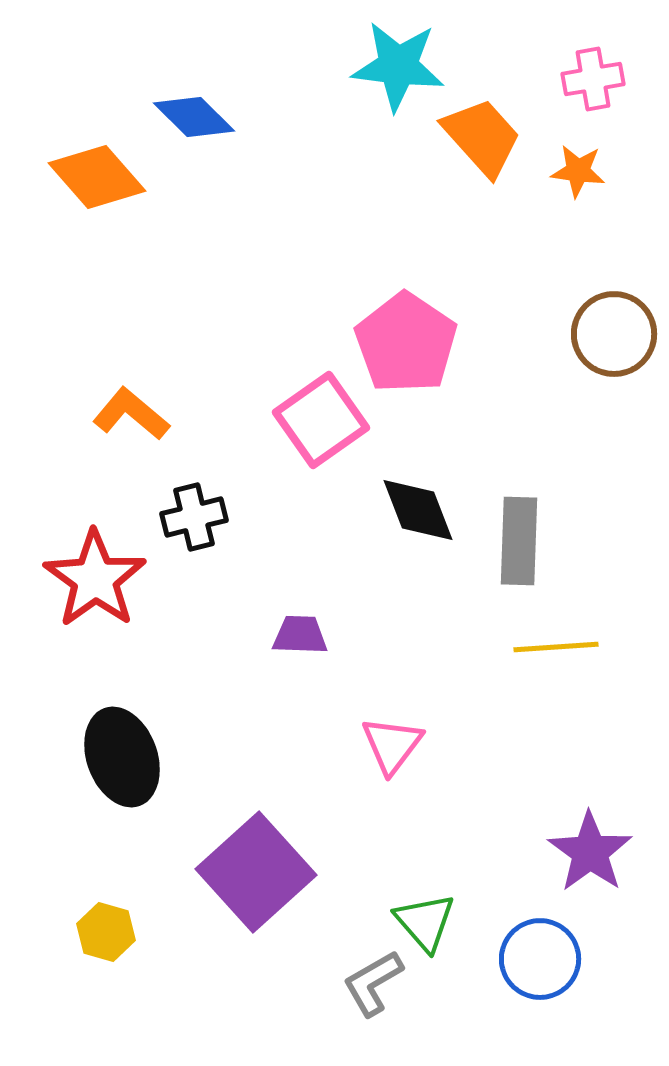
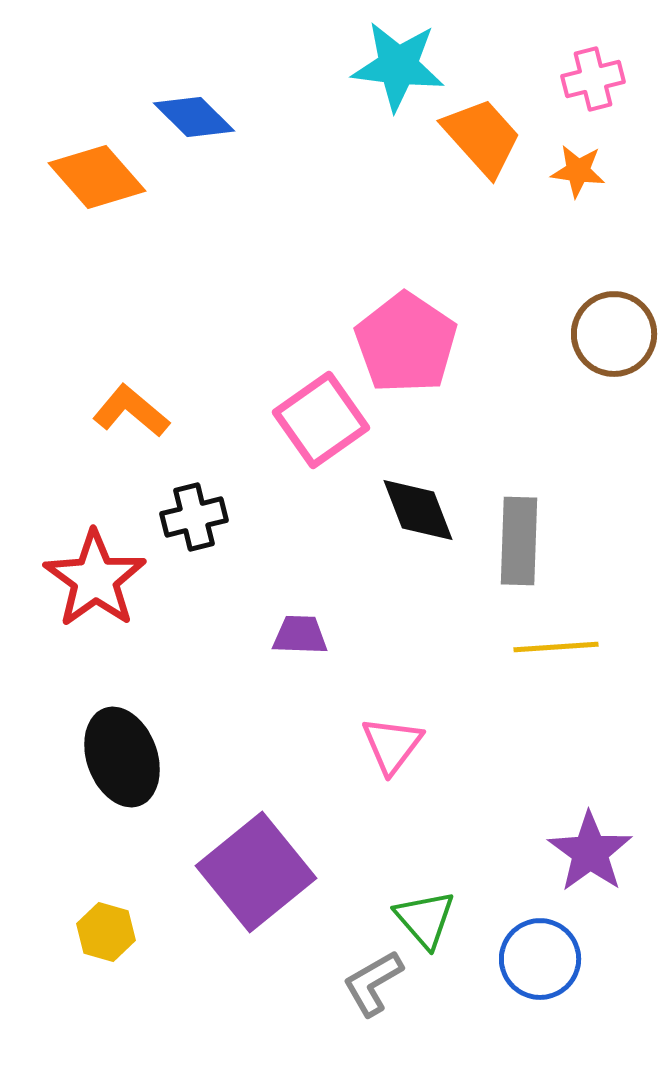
pink cross: rotated 4 degrees counterclockwise
orange L-shape: moved 3 px up
purple square: rotated 3 degrees clockwise
green triangle: moved 3 px up
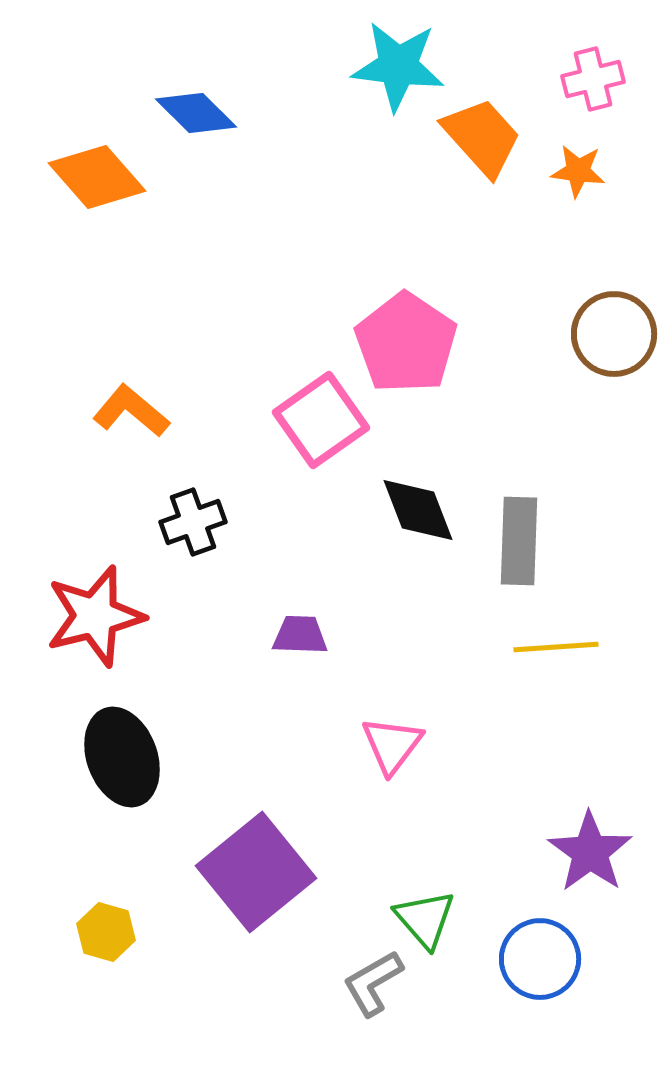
blue diamond: moved 2 px right, 4 px up
black cross: moved 1 px left, 5 px down; rotated 6 degrees counterclockwise
red star: moved 37 px down; rotated 22 degrees clockwise
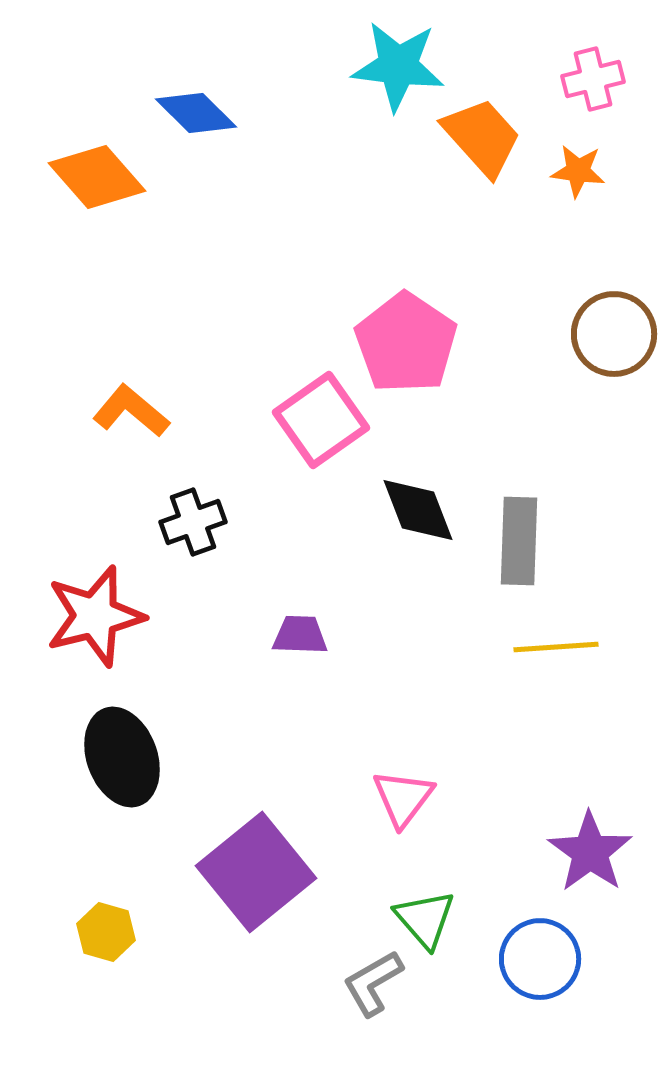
pink triangle: moved 11 px right, 53 px down
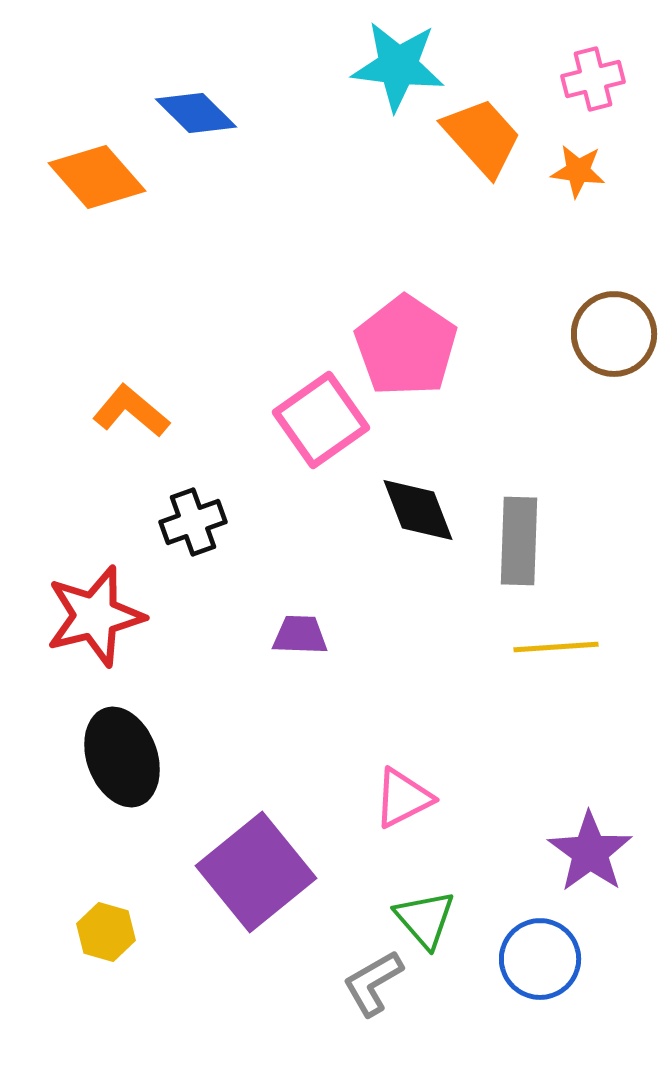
pink pentagon: moved 3 px down
pink triangle: rotated 26 degrees clockwise
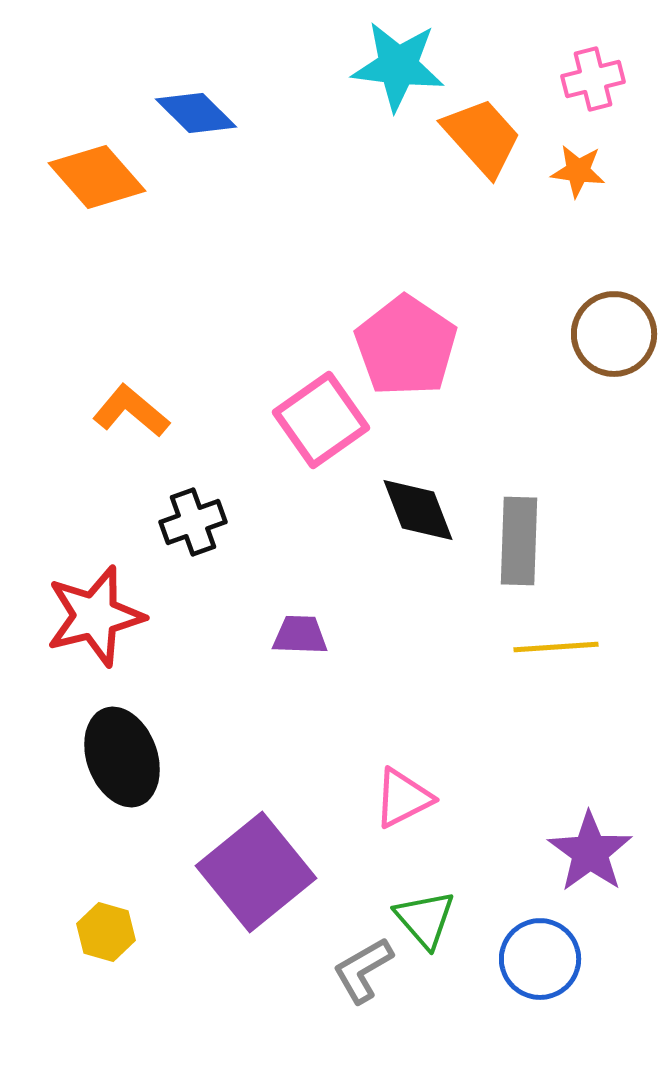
gray L-shape: moved 10 px left, 13 px up
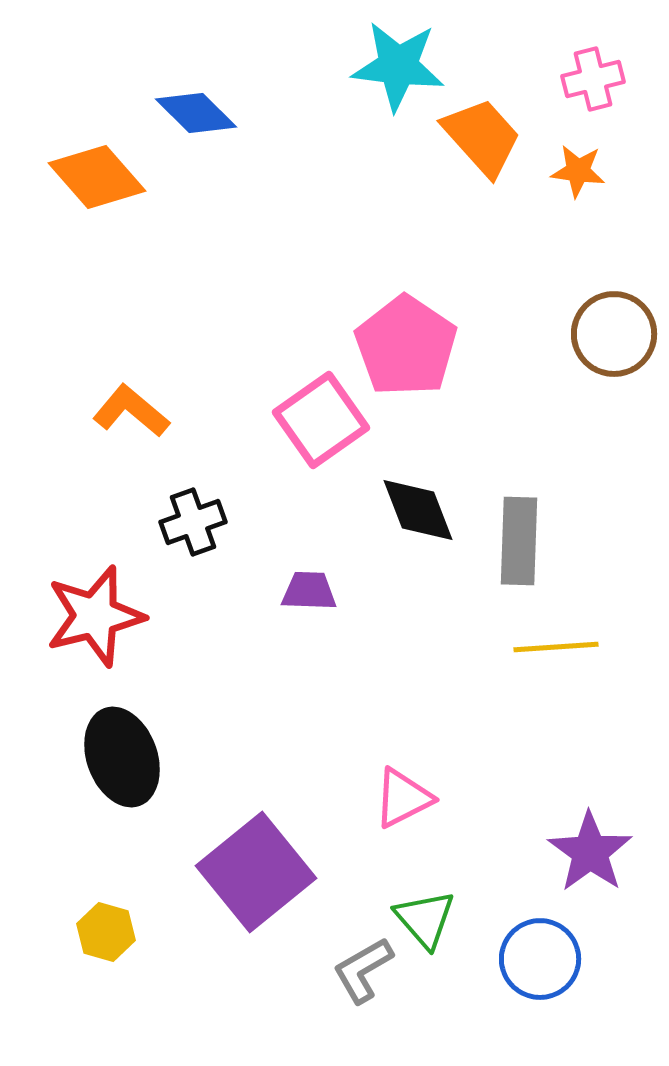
purple trapezoid: moved 9 px right, 44 px up
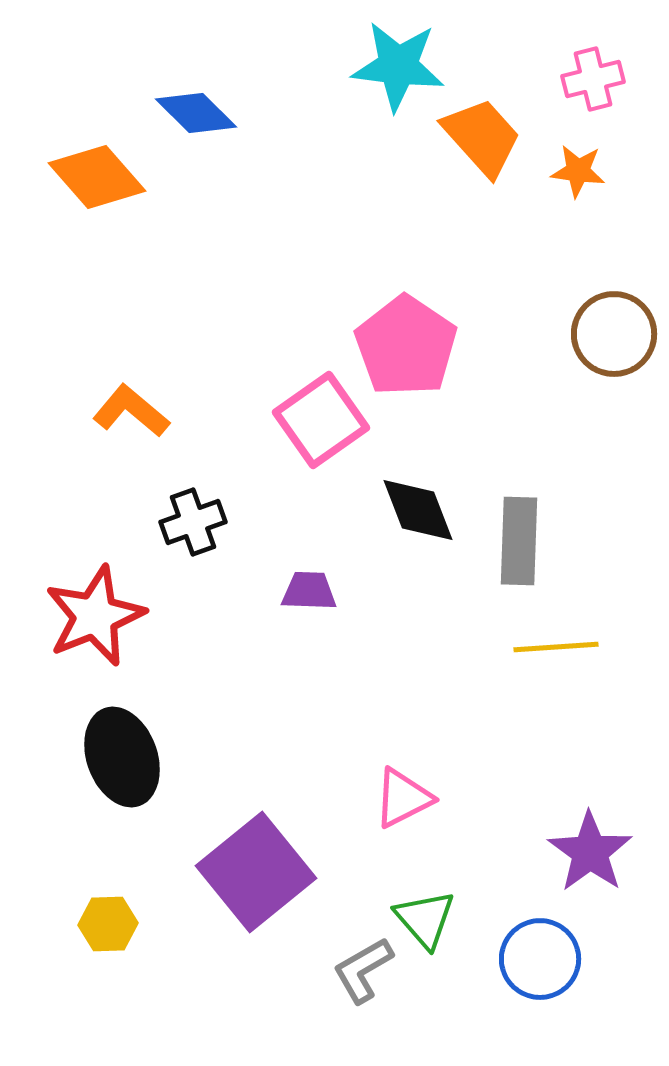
red star: rotated 8 degrees counterclockwise
yellow hexagon: moved 2 px right, 8 px up; rotated 18 degrees counterclockwise
